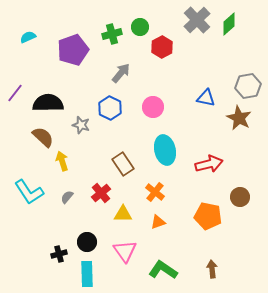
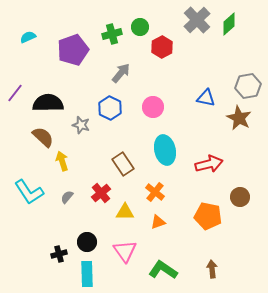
yellow triangle: moved 2 px right, 2 px up
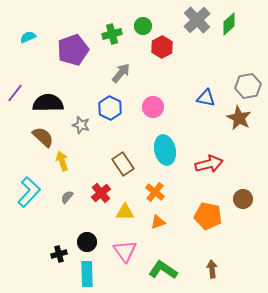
green circle: moved 3 px right, 1 px up
cyan L-shape: rotated 104 degrees counterclockwise
brown circle: moved 3 px right, 2 px down
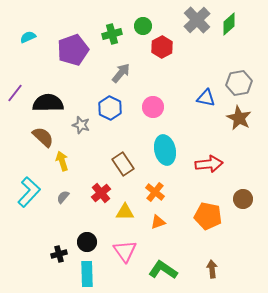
gray hexagon: moved 9 px left, 3 px up
red arrow: rotated 8 degrees clockwise
gray semicircle: moved 4 px left
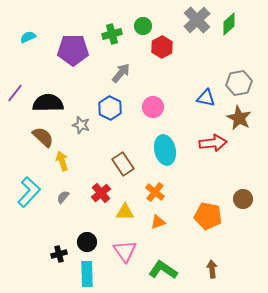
purple pentagon: rotated 20 degrees clockwise
red arrow: moved 4 px right, 21 px up
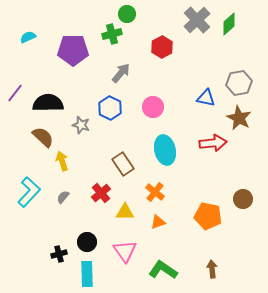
green circle: moved 16 px left, 12 px up
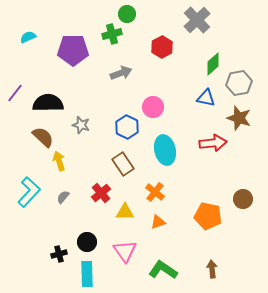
green diamond: moved 16 px left, 40 px down
gray arrow: rotated 30 degrees clockwise
blue hexagon: moved 17 px right, 19 px down
brown star: rotated 10 degrees counterclockwise
yellow arrow: moved 3 px left
